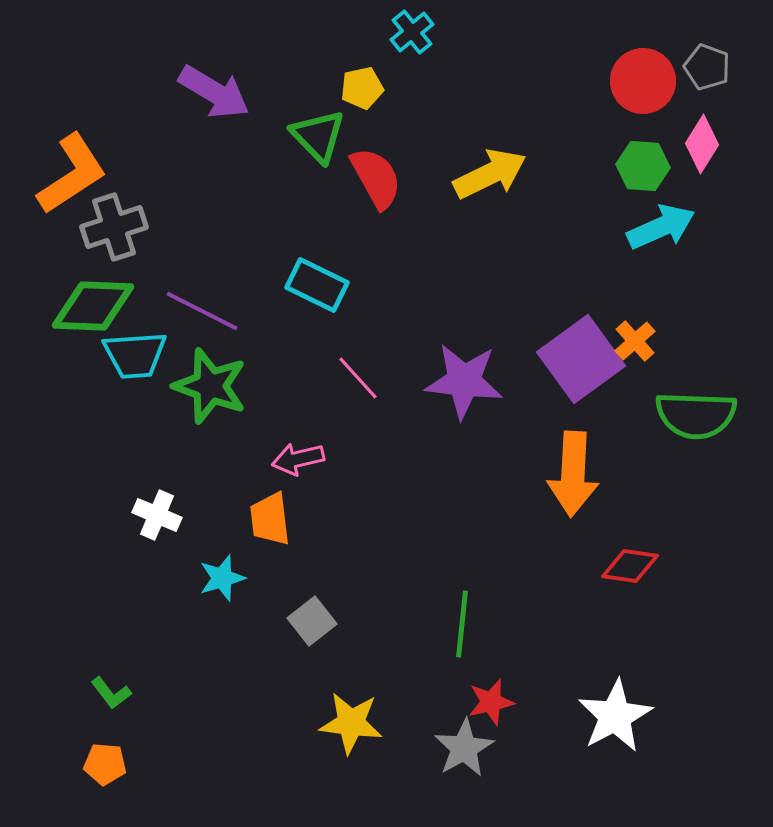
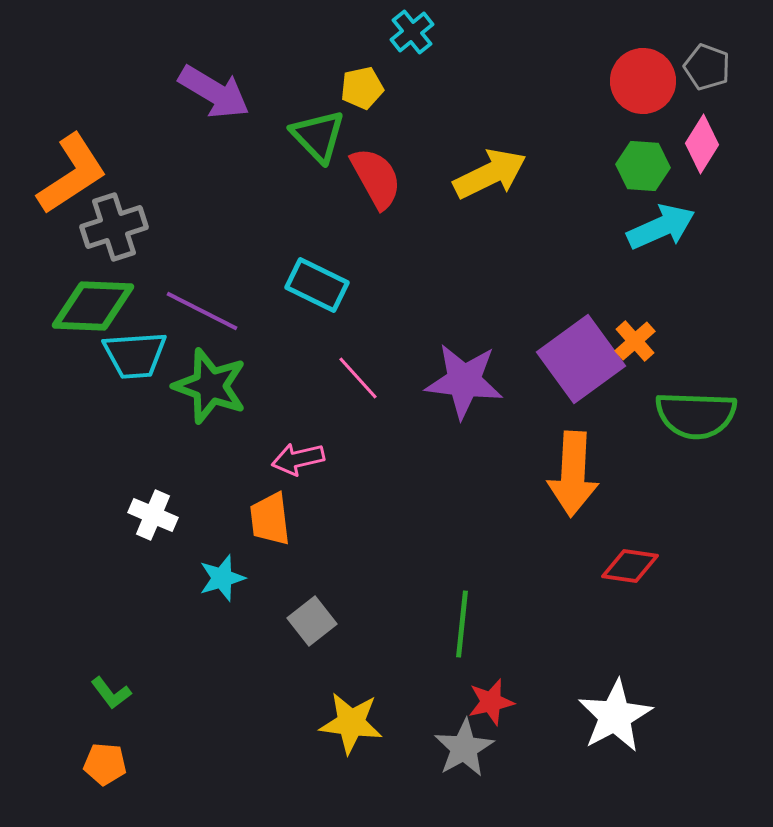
white cross: moved 4 px left
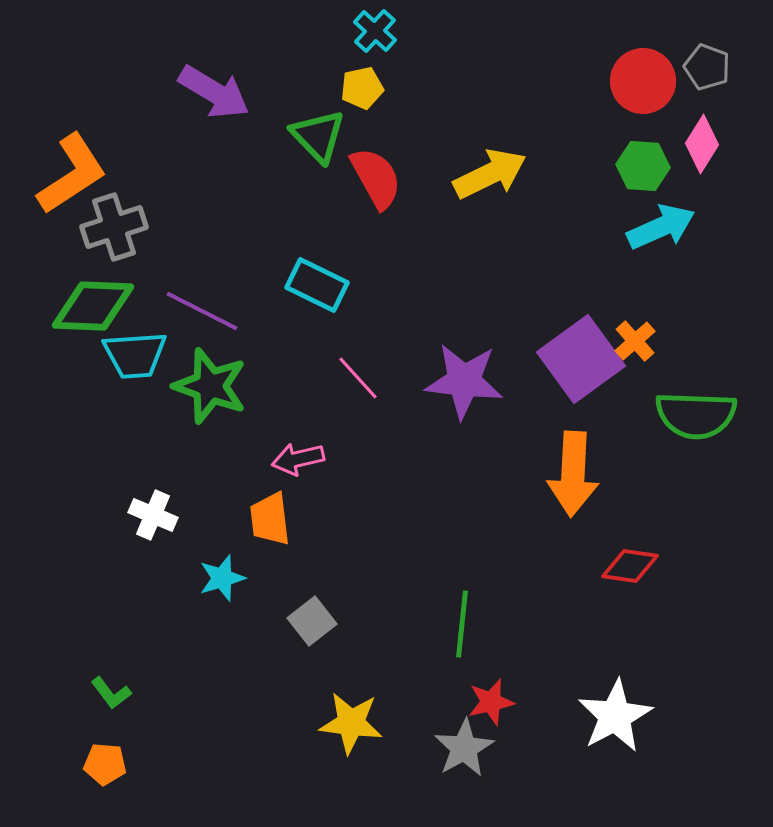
cyan cross: moved 37 px left, 1 px up; rotated 9 degrees counterclockwise
